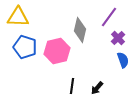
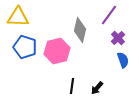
purple line: moved 2 px up
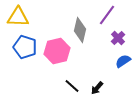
purple line: moved 2 px left
blue semicircle: moved 1 px down; rotated 105 degrees counterclockwise
black line: rotated 56 degrees counterclockwise
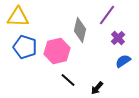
black line: moved 4 px left, 6 px up
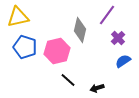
yellow triangle: rotated 15 degrees counterclockwise
black arrow: rotated 32 degrees clockwise
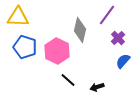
yellow triangle: rotated 15 degrees clockwise
pink hexagon: rotated 20 degrees counterclockwise
blue semicircle: rotated 14 degrees counterclockwise
black arrow: moved 1 px up
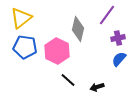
yellow triangle: moved 3 px right, 1 px down; rotated 40 degrees counterclockwise
gray diamond: moved 2 px left, 1 px up
purple cross: rotated 32 degrees clockwise
blue pentagon: rotated 10 degrees counterclockwise
blue semicircle: moved 4 px left, 2 px up
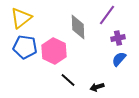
gray diamond: moved 2 px up; rotated 15 degrees counterclockwise
pink hexagon: moved 3 px left
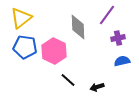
blue semicircle: moved 3 px right, 2 px down; rotated 35 degrees clockwise
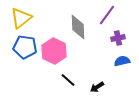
black arrow: rotated 16 degrees counterclockwise
